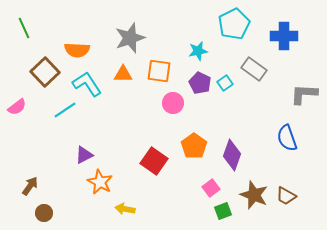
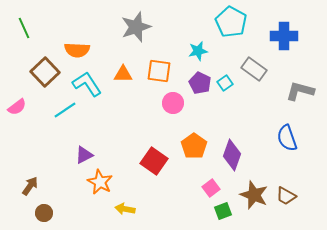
cyan pentagon: moved 3 px left, 2 px up; rotated 16 degrees counterclockwise
gray star: moved 6 px right, 11 px up
gray L-shape: moved 4 px left, 3 px up; rotated 12 degrees clockwise
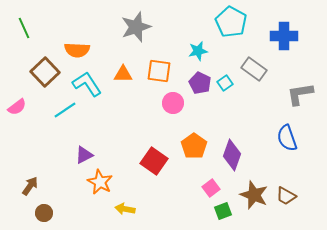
gray L-shape: moved 3 px down; rotated 24 degrees counterclockwise
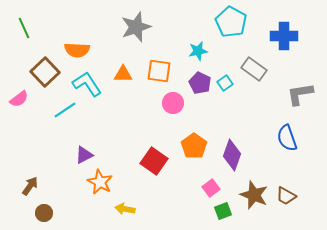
pink semicircle: moved 2 px right, 8 px up
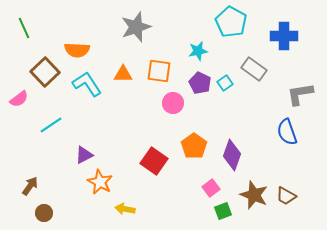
cyan line: moved 14 px left, 15 px down
blue semicircle: moved 6 px up
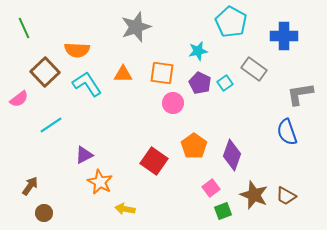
orange square: moved 3 px right, 2 px down
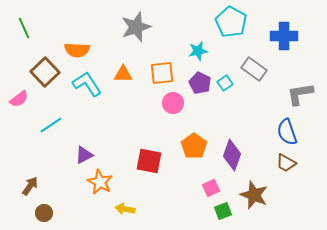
orange square: rotated 15 degrees counterclockwise
red square: moved 5 px left; rotated 24 degrees counterclockwise
pink square: rotated 12 degrees clockwise
brown trapezoid: moved 33 px up
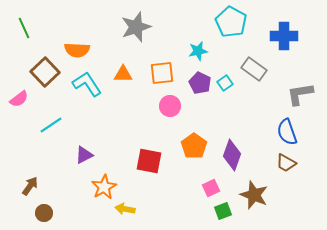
pink circle: moved 3 px left, 3 px down
orange star: moved 4 px right, 5 px down; rotated 15 degrees clockwise
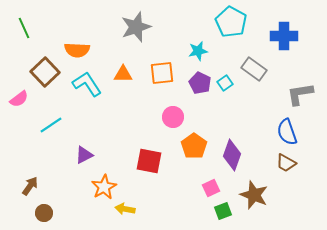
pink circle: moved 3 px right, 11 px down
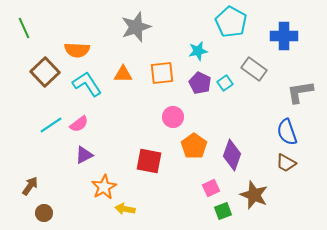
gray L-shape: moved 2 px up
pink semicircle: moved 60 px right, 25 px down
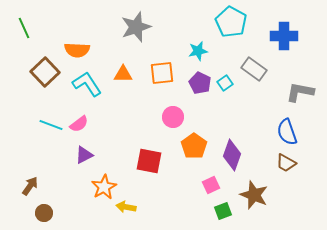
gray L-shape: rotated 20 degrees clockwise
cyan line: rotated 55 degrees clockwise
pink square: moved 3 px up
yellow arrow: moved 1 px right, 2 px up
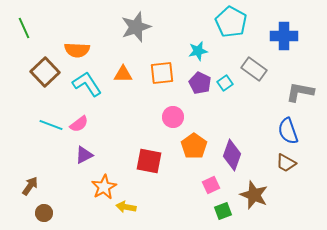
blue semicircle: moved 1 px right, 1 px up
